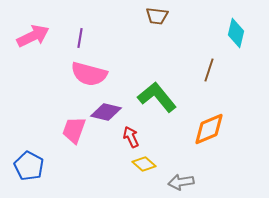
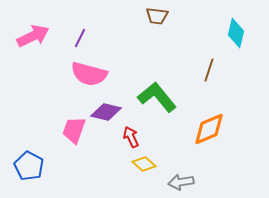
purple line: rotated 18 degrees clockwise
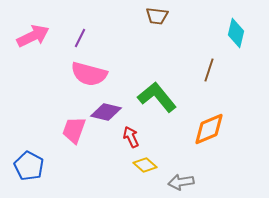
yellow diamond: moved 1 px right, 1 px down
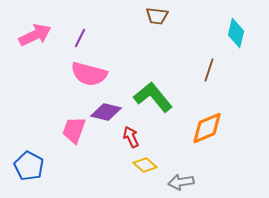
pink arrow: moved 2 px right, 1 px up
green L-shape: moved 4 px left
orange diamond: moved 2 px left, 1 px up
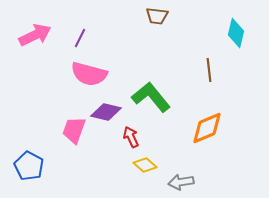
brown line: rotated 25 degrees counterclockwise
green L-shape: moved 2 px left
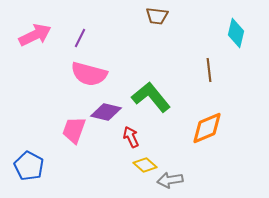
gray arrow: moved 11 px left, 2 px up
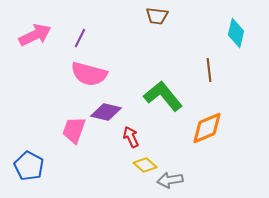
green L-shape: moved 12 px right, 1 px up
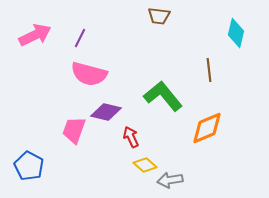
brown trapezoid: moved 2 px right
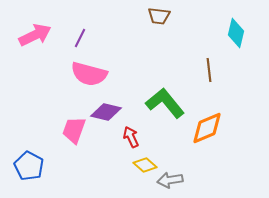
green L-shape: moved 2 px right, 7 px down
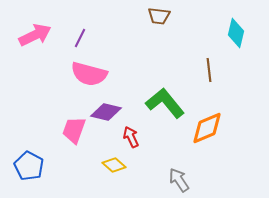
yellow diamond: moved 31 px left
gray arrow: moved 9 px right; rotated 65 degrees clockwise
